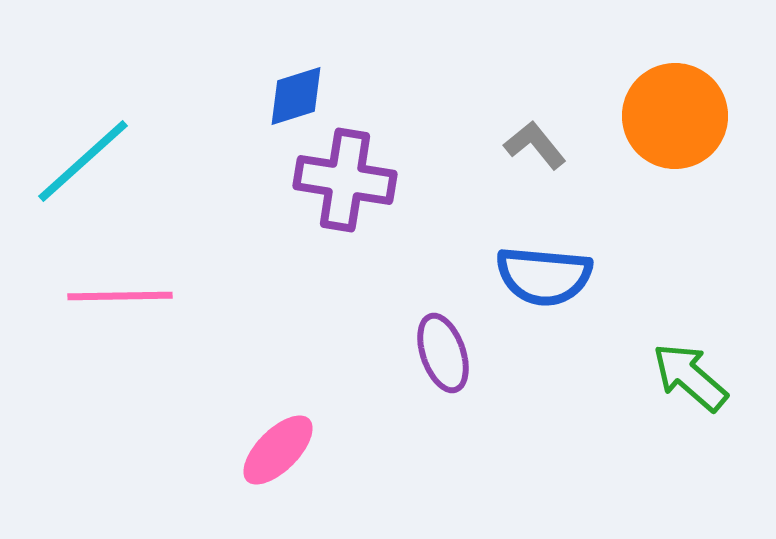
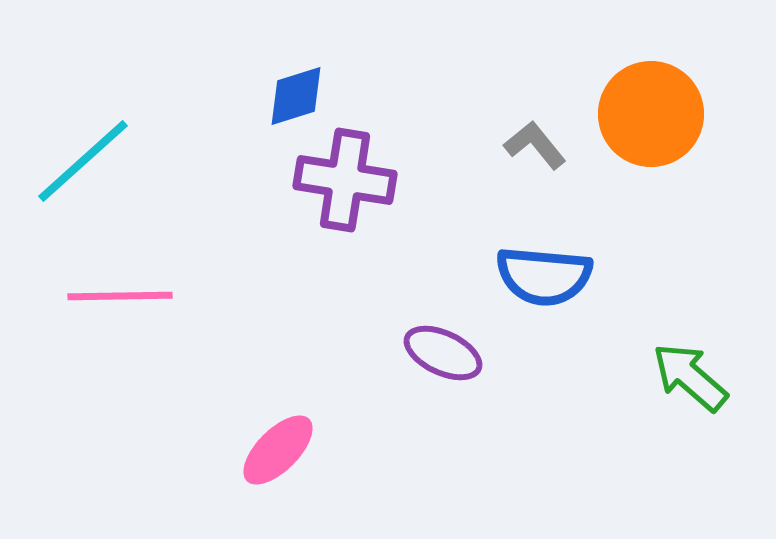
orange circle: moved 24 px left, 2 px up
purple ellipse: rotated 46 degrees counterclockwise
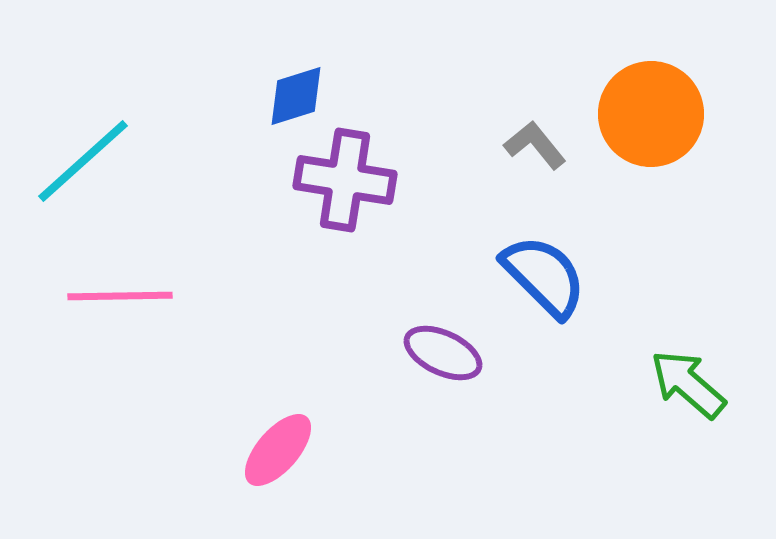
blue semicircle: rotated 140 degrees counterclockwise
green arrow: moved 2 px left, 7 px down
pink ellipse: rotated 4 degrees counterclockwise
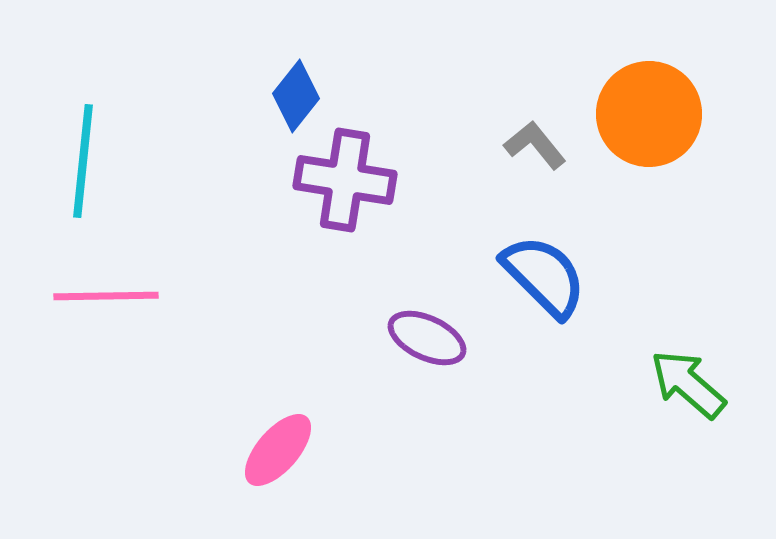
blue diamond: rotated 34 degrees counterclockwise
orange circle: moved 2 px left
cyan line: rotated 42 degrees counterclockwise
pink line: moved 14 px left
purple ellipse: moved 16 px left, 15 px up
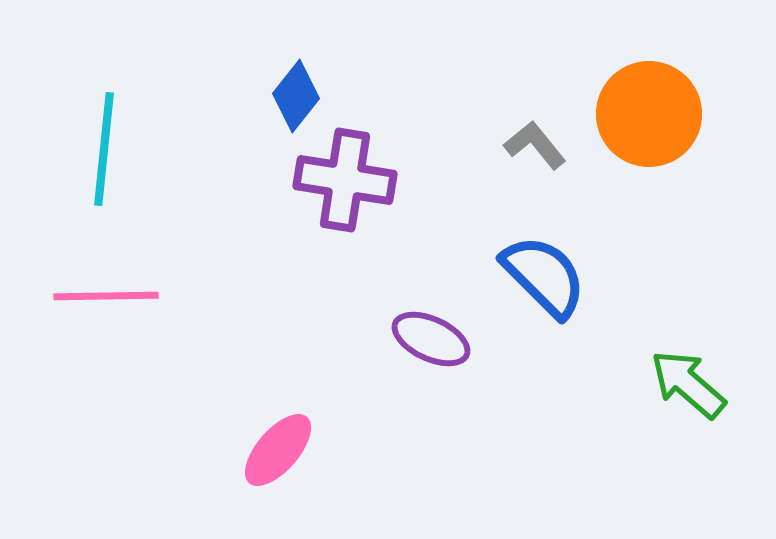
cyan line: moved 21 px right, 12 px up
purple ellipse: moved 4 px right, 1 px down
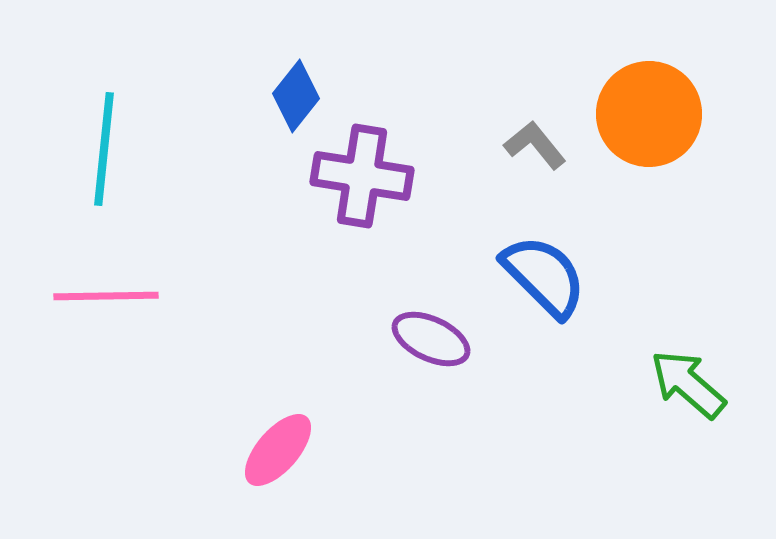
purple cross: moved 17 px right, 4 px up
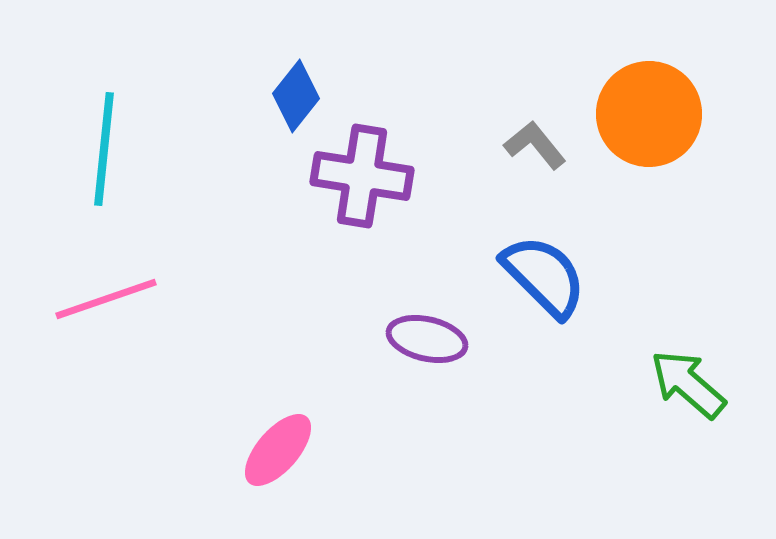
pink line: moved 3 px down; rotated 18 degrees counterclockwise
purple ellipse: moved 4 px left; rotated 12 degrees counterclockwise
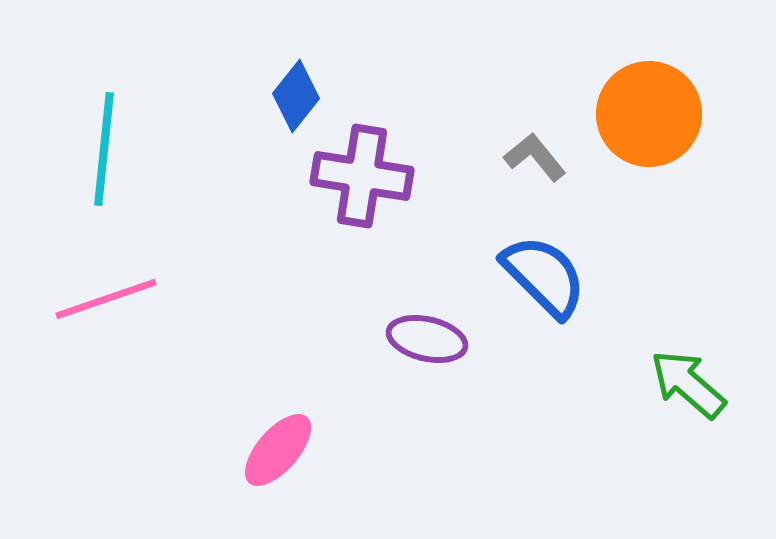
gray L-shape: moved 12 px down
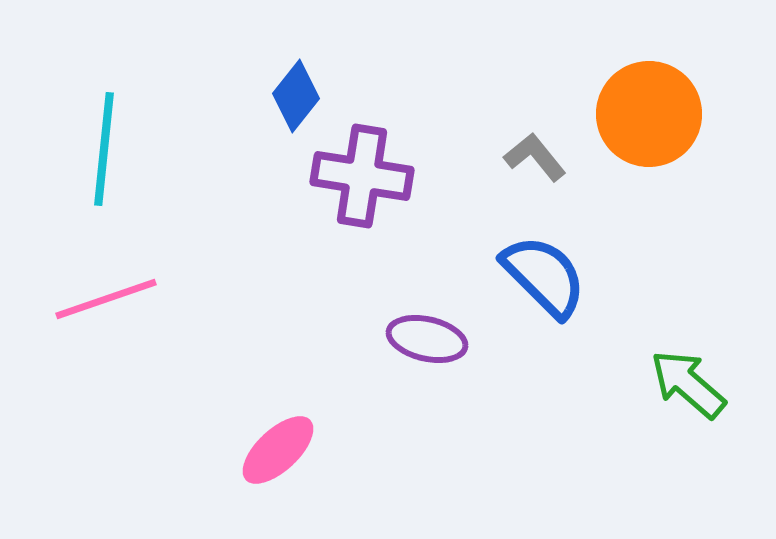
pink ellipse: rotated 6 degrees clockwise
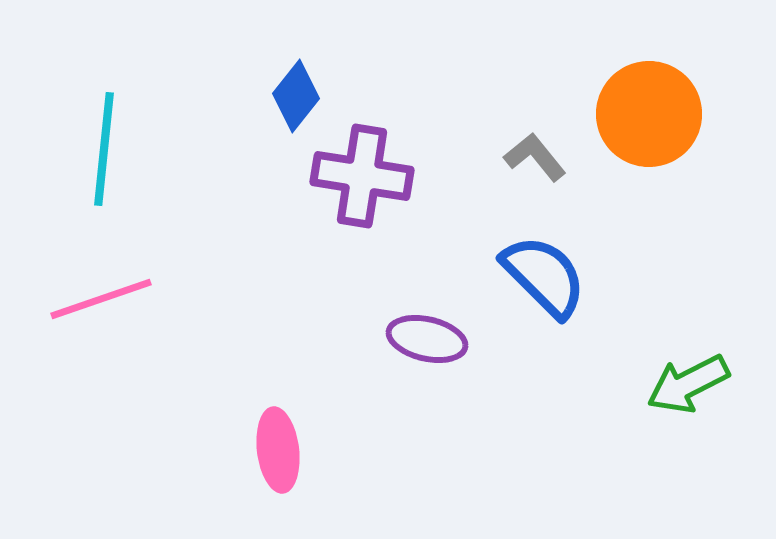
pink line: moved 5 px left
green arrow: rotated 68 degrees counterclockwise
pink ellipse: rotated 54 degrees counterclockwise
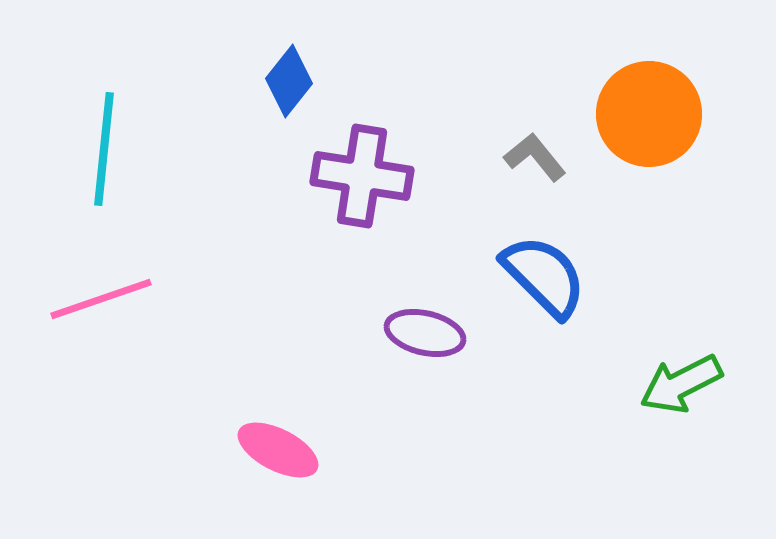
blue diamond: moved 7 px left, 15 px up
purple ellipse: moved 2 px left, 6 px up
green arrow: moved 7 px left
pink ellipse: rotated 56 degrees counterclockwise
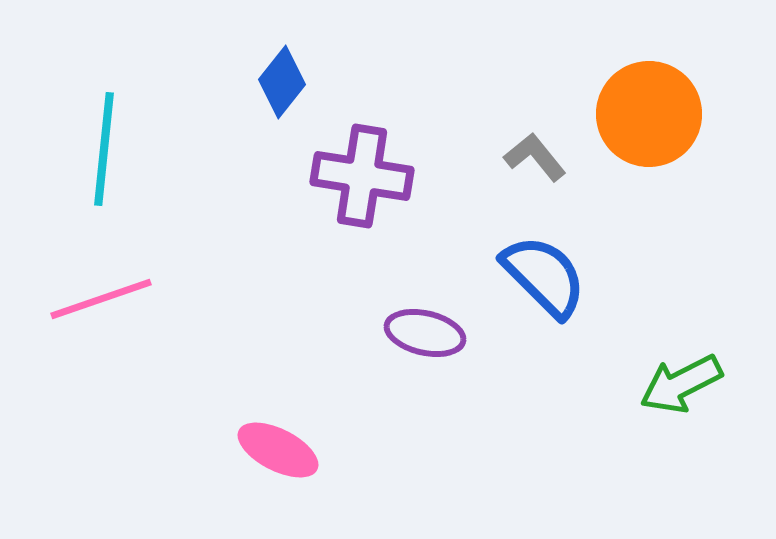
blue diamond: moved 7 px left, 1 px down
